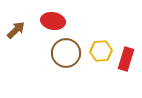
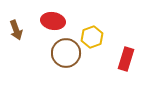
brown arrow: rotated 114 degrees clockwise
yellow hexagon: moved 9 px left, 14 px up; rotated 15 degrees counterclockwise
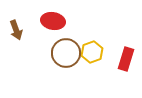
yellow hexagon: moved 15 px down
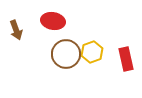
brown circle: moved 1 px down
red rectangle: rotated 30 degrees counterclockwise
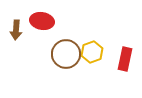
red ellipse: moved 11 px left
brown arrow: rotated 24 degrees clockwise
red rectangle: moved 1 px left; rotated 25 degrees clockwise
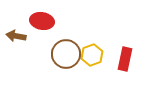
brown arrow: moved 6 px down; rotated 96 degrees clockwise
yellow hexagon: moved 3 px down
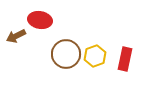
red ellipse: moved 2 px left, 1 px up
brown arrow: rotated 36 degrees counterclockwise
yellow hexagon: moved 3 px right, 1 px down
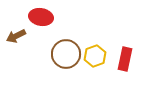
red ellipse: moved 1 px right, 3 px up
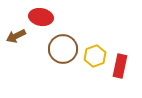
brown circle: moved 3 px left, 5 px up
red rectangle: moved 5 px left, 7 px down
